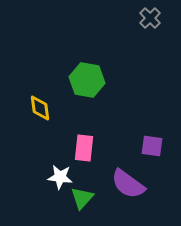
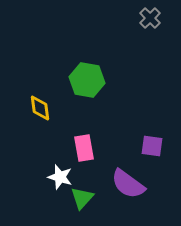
pink rectangle: rotated 16 degrees counterclockwise
white star: rotated 10 degrees clockwise
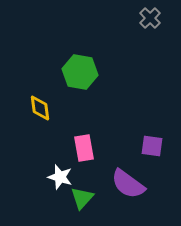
green hexagon: moved 7 px left, 8 px up
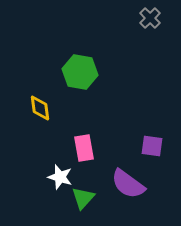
green triangle: moved 1 px right
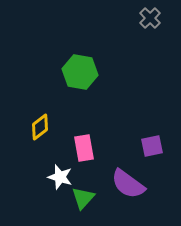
yellow diamond: moved 19 px down; rotated 60 degrees clockwise
purple square: rotated 20 degrees counterclockwise
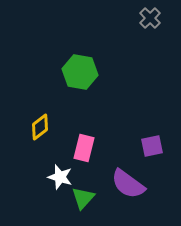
pink rectangle: rotated 24 degrees clockwise
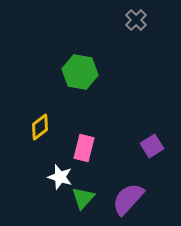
gray cross: moved 14 px left, 2 px down
purple square: rotated 20 degrees counterclockwise
purple semicircle: moved 15 px down; rotated 96 degrees clockwise
